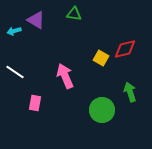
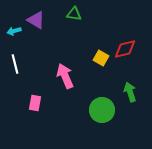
white line: moved 8 px up; rotated 42 degrees clockwise
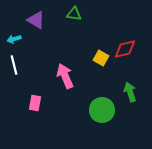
cyan arrow: moved 8 px down
white line: moved 1 px left, 1 px down
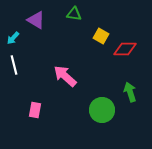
cyan arrow: moved 1 px left, 1 px up; rotated 32 degrees counterclockwise
red diamond: rotated 15 degrees clockwise
yellow square: moved 22 px up
pink arrow: rotated 25 degrees counterclockwise
pink rectangle: moved 7 px down
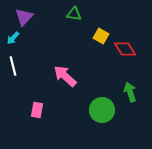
purple triangle: moved 12 px left, 3 px up; rotated 42 degrees clockwise
red diamond: rotated 55 degrees clockwise
white line: moved 1 px left, 1 px down
pink rectangle: moved 2 px right
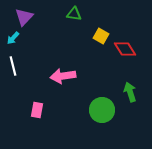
pink arrow: moved 2 px left; rotated 50 degrees counterclockwise
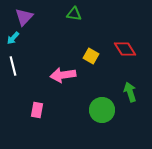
yellow square: moved 10 px left, 20 px down
pink arrow: moved 1 px up
